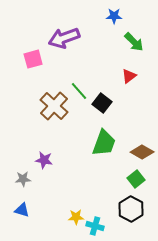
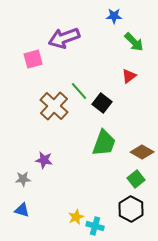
yellow star: rotated 21 degrees counterclockwise
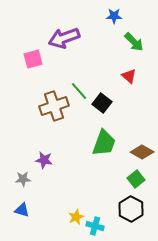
red triangle: rotated 42 degrees counterclockwise
brown cross: rotated 28 degrees clockwise
